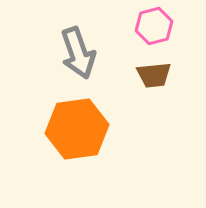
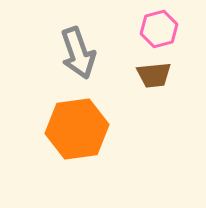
pink hexagon: moved 5 px right, 3 px down
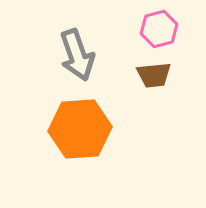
gray arrow: moved 1 px left, 2 px down
orange hexagon: moved 3 px right; rotated 4 degrees clockwise
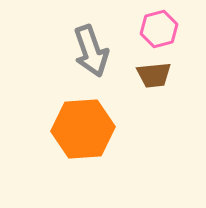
gray arrow: moved 14 px right, 4 px up
orange hexagon: moved 3 px right
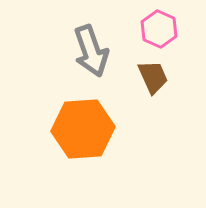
pink hexagon: rotated 21 degrees counterclockwise
brown trapezoid: moved 1 px left, 2 px down; rotated 108 degrees counterclockwise
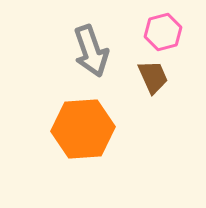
pink hexagon: moved 4 px right, 3 px down; rotated 21 degrees clockwise
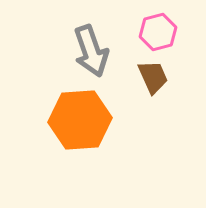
pink hexagon: moved 5 px left
orange hexagon: moved 3 px left, 9 px up
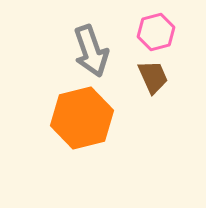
pink hexagon: moved 2 px left
orange hexagon: moved 2 px right, 2 px up; rotated 10 degrees counterclockwise
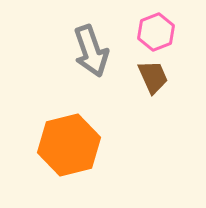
pink hexagon: rotated 6 degrees counterclockwise
orange hexagon: moved 13 px left, 27 px down
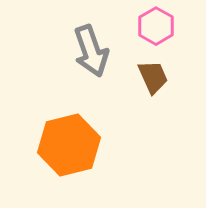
pink hexagon: moved 6 px up; rotated 9 degrees counterclockwise
